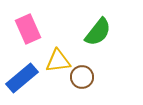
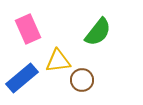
brown circle: moved 3 px down
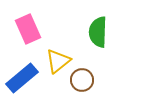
green semicircle: rotated 144 degrees clockwise
yellow triangle: rotated 32 degrees counterclockwise
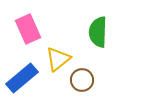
yellow triangle: moved 2 px up
